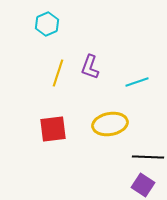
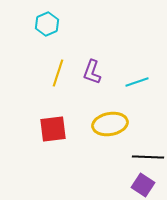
purple L-shape: moved 2 px right, 5 px down
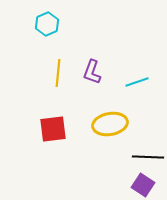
yellow line: rotated 12 degrees counterclockwise
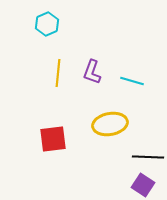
cyan line: moved 5 px left, 1 px up; rotated 35 degrees clockwise
red square: moved 10 px down
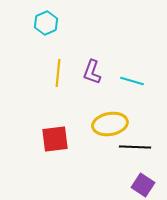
cyan hexagon: moved 1 px left, 1 px up
red square: moved 2 px right
black line: moved 13 px left, 10 px up
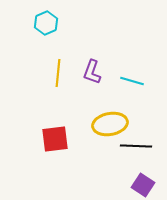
black line: moved 1 px right, 1 px up
